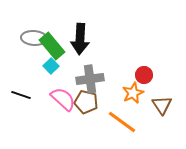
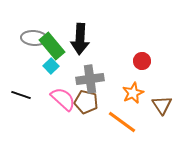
red circle: moved 2 px left, 14 px up
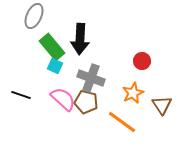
gray ellipse: moved 22 px up; rotated 70 degrees counterclockwise
green rectangle: moved 1 px down
cyan square: moved 4 px right; rotated 21 degrees counterclockwise
gray cross: moved 1 px right, 1 px up; rotated 28 degrees clockwise
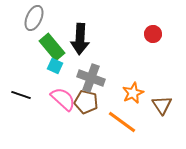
gray ellipse: moved 2 px down
red circle: moved 11 px right, 27 px up
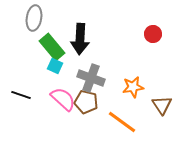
gray ellipse: rotated 15 degrees counterclockwise
orange star: moved 6 px up; rotated 15 degrees clockwise
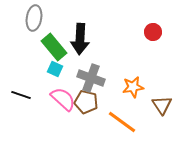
red circle: moved 2 px up
green rectangle: moved 2 px right
cyan square: moved 3 px down
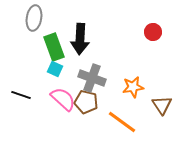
green rectangle: rotated 20 degrees clockwise
gray cross: moved 1 px right
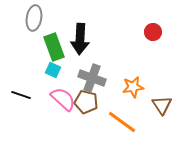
cyan square: moved 2 px left, 1 px down
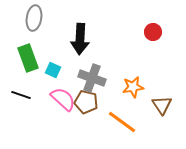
green rectangle: moved 26 px left, 11 px down
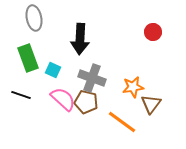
gray ellipse: rotated 20 degrees counterclockwise
brown triangle: moved 11 px left, 1 px up; rotated 10 degrees clockwise
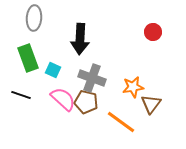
gray ellipse: rotated 15 degrees clockwise
orange line: moved 1 px left
